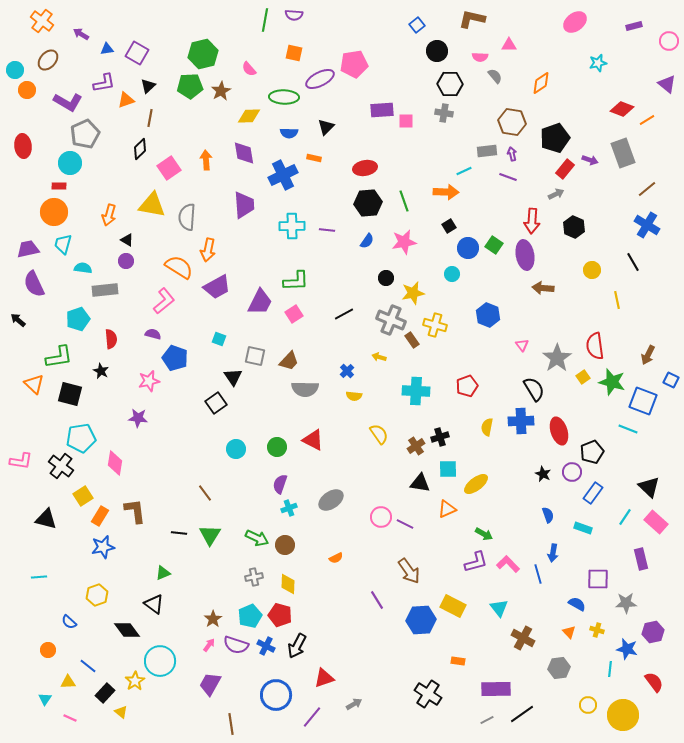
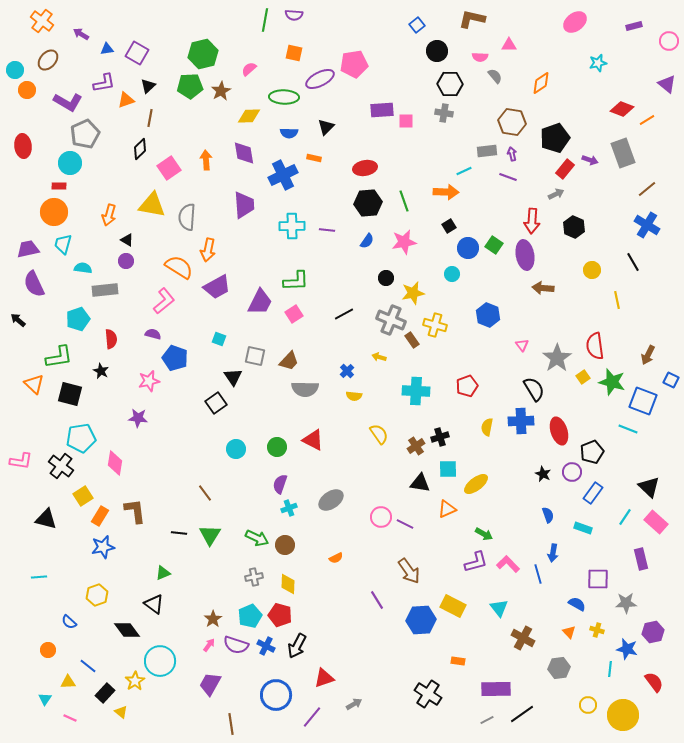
pink semicircle at (249, 69): rotated 91 degrees clockwise
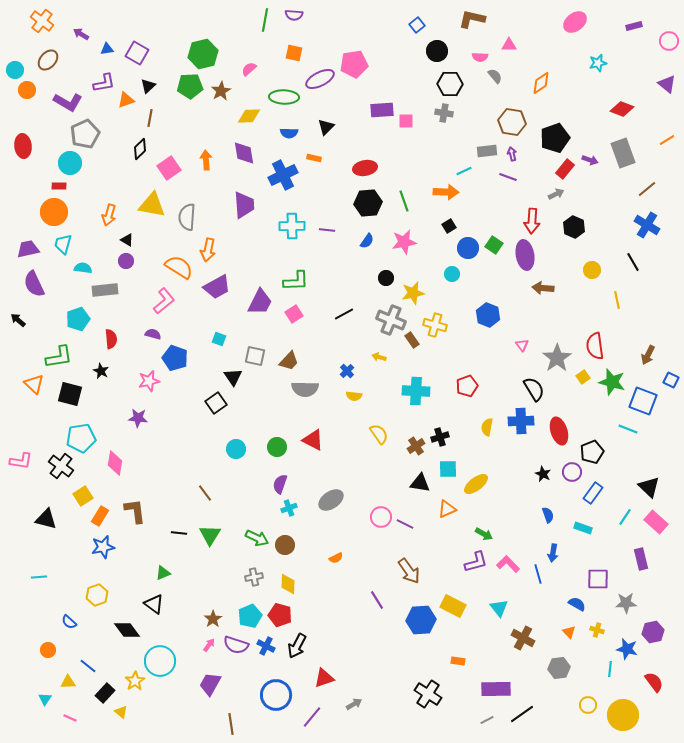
orange line at (647, 120): moved 20 px right, 20 px down
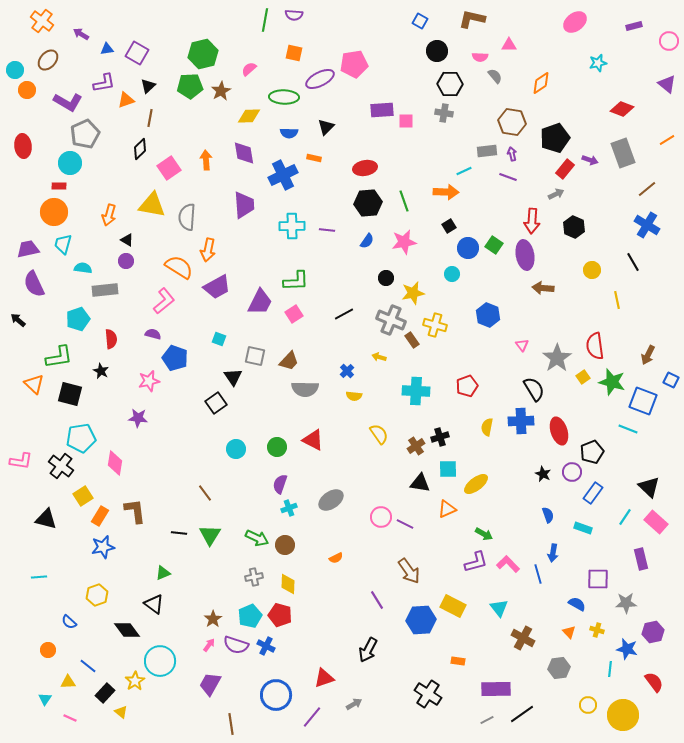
blue square at (417, 25): moved 3 px right, 4 px up; rotated 21 degrees counterclockwise
black arrow at (297, 646): moved 71 px right, 4 px down
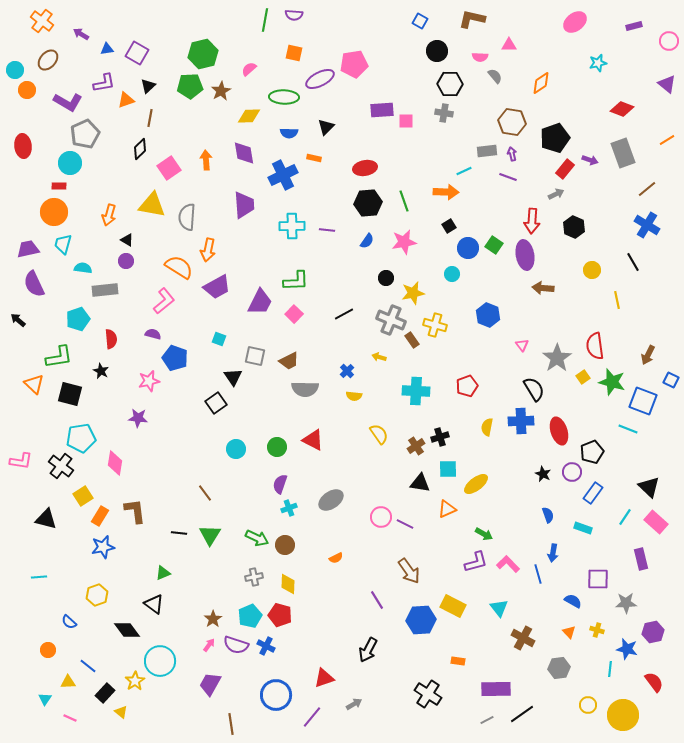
pink square at (294, 314): rotated 12 degrees counterclockwise
brown trapezoid at (289, 361): rotated 20 degrees clockwise
blue semicircle at (577, 604): moved 4 px left, 3 px up
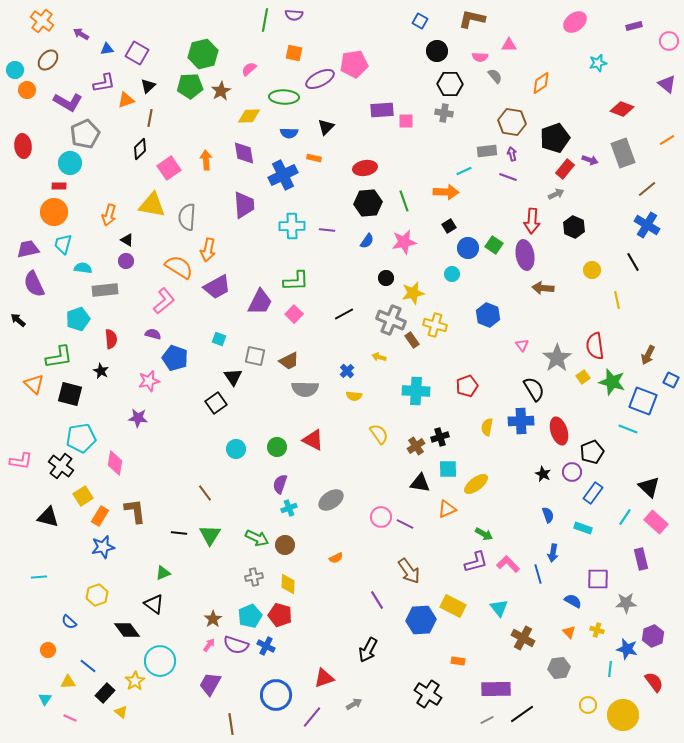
black triangle at (46, 519): moved 2 px right, 2 px up
purple hexagon at (653, 632): moved 4 px down; rotated 10 degrees counterclockwise
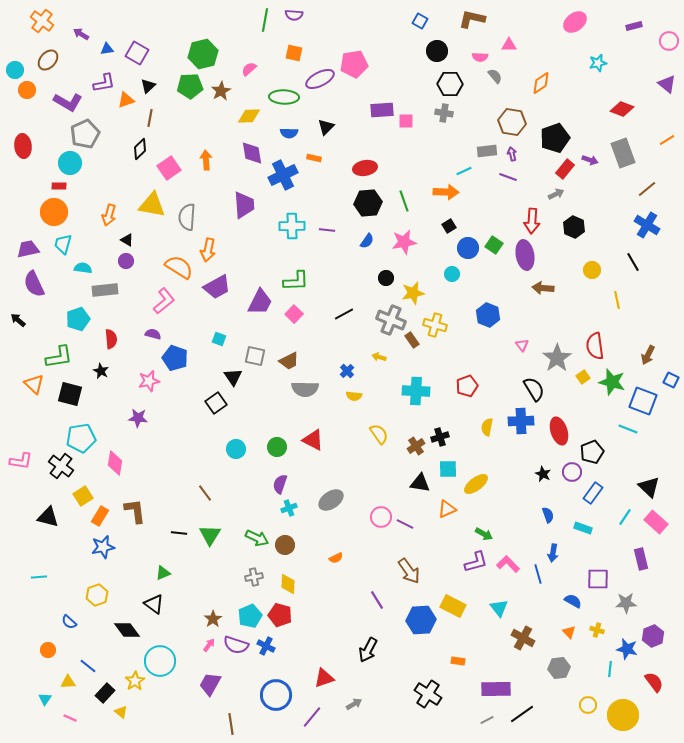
purple diamond at (244, 153): moved 8 px right
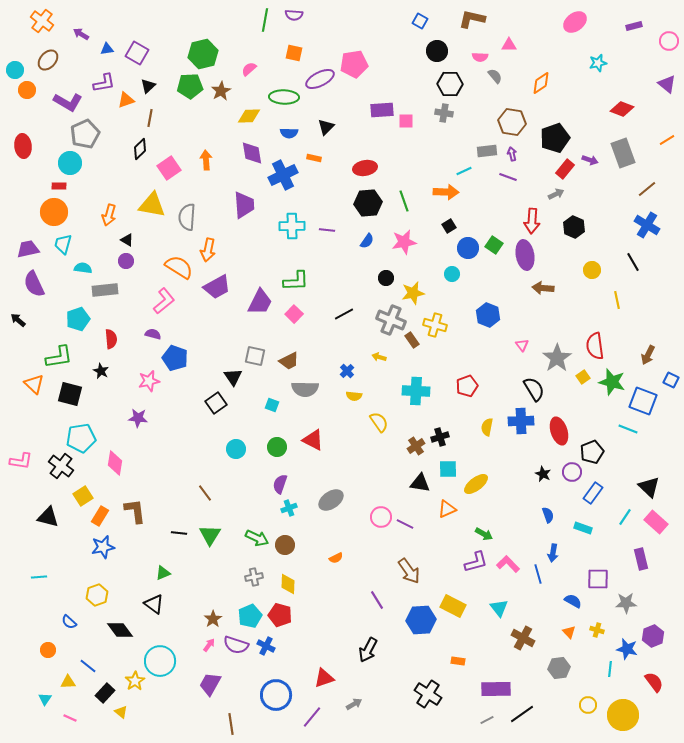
cyan square at (219, 339): moved 53 px right, 66 px down
yellow semicircle at (379, 434): moved 12 px up
black diamond at (127, 630): moved 7 px left
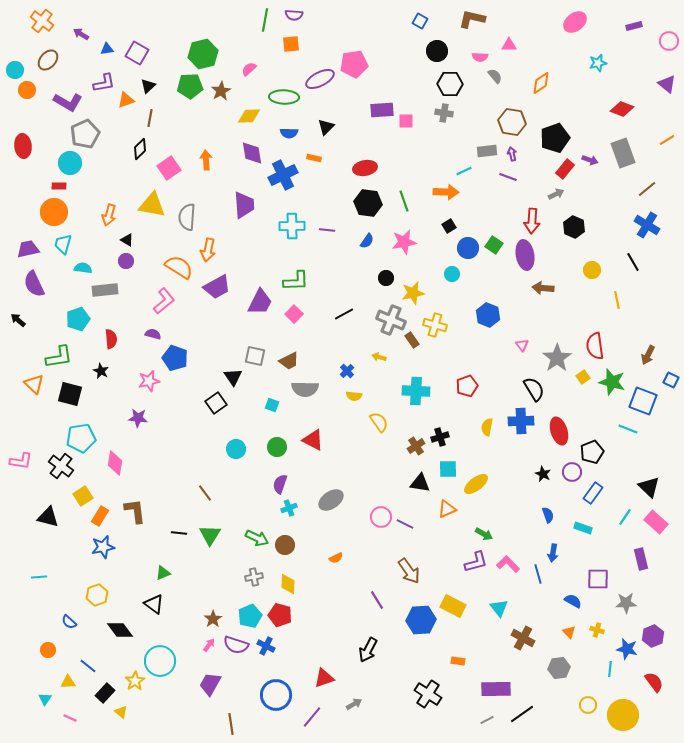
orange square at (294, 53): moved 3 px left, 9 px up; rotated 18 degrees counterclockwise
black hexagon at (368, 203): rotated 12 degrees clockwise
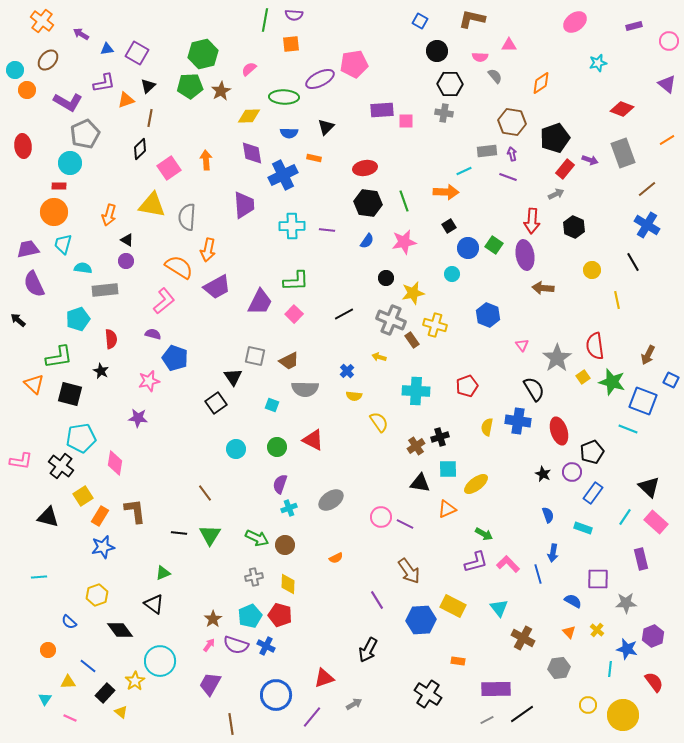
blue cross at (521, 421): moved 3 px left; rotated 10 degrees clockwise
yellow cross at (597, 630): rotated 24 degrees clockwise
